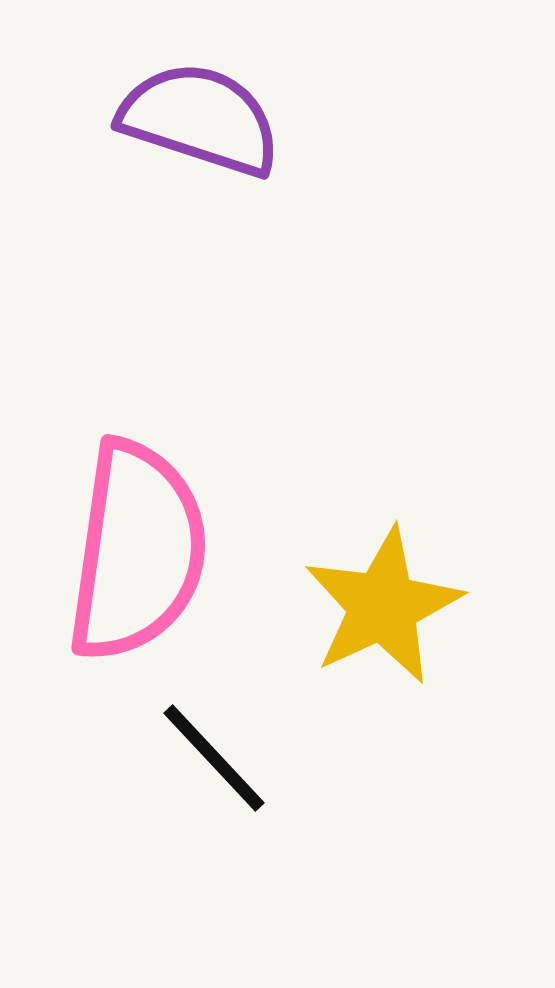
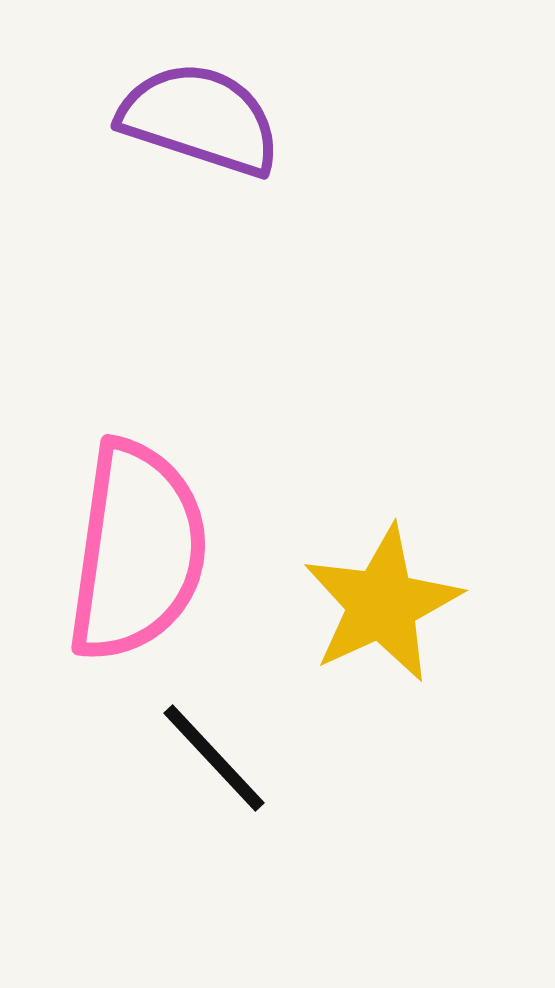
yellow star: moved 1 px left, 2 px up
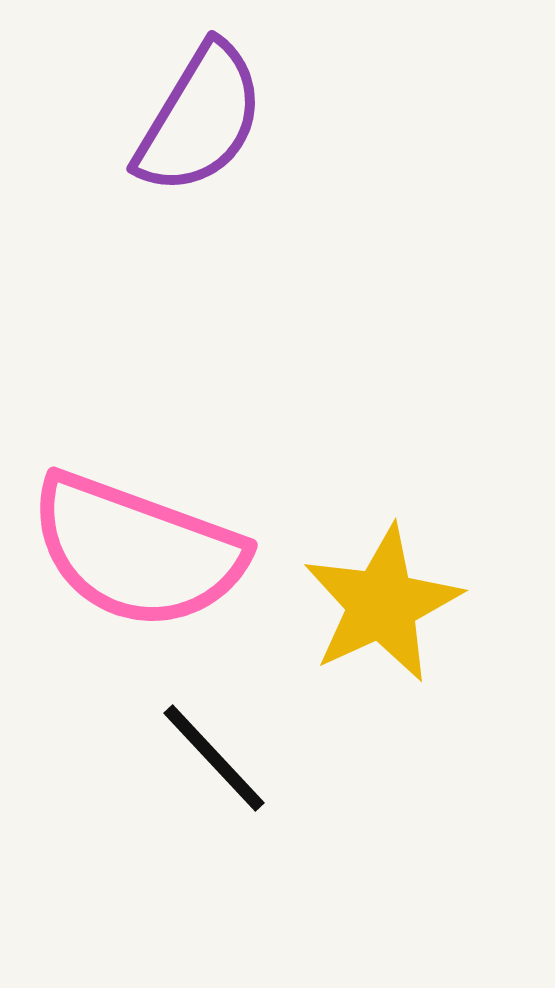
purple semicircle: rotated 103 degrees clockwise
pink semicircle: rotated 102 degrees clockwise
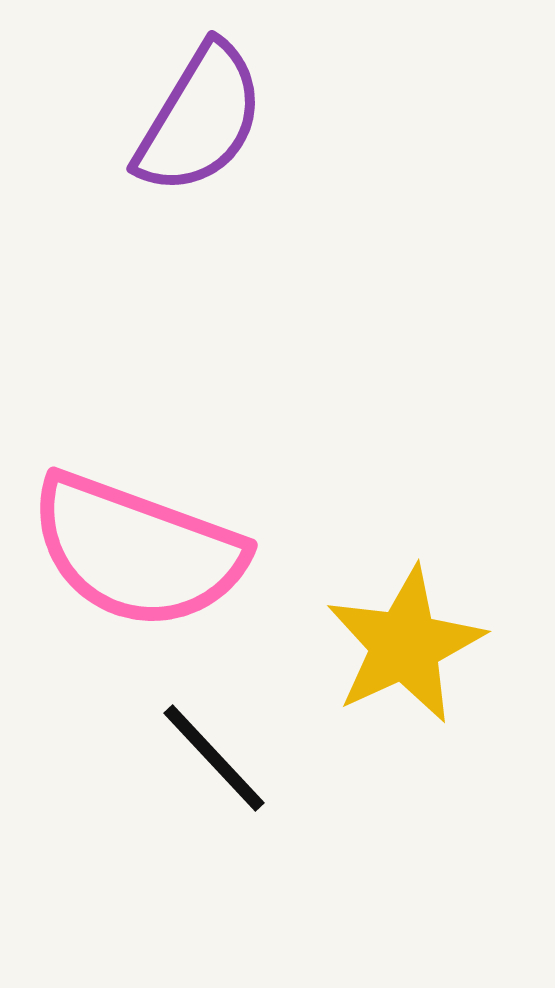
yellow star: moved 23 px right, 41 px down
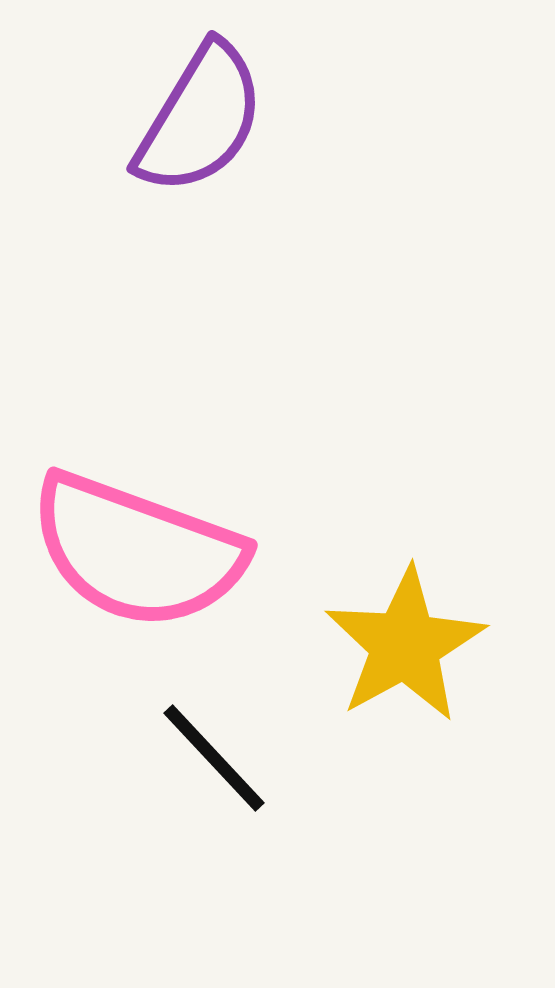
yellow star: rotated 4 degrees counterclockwise
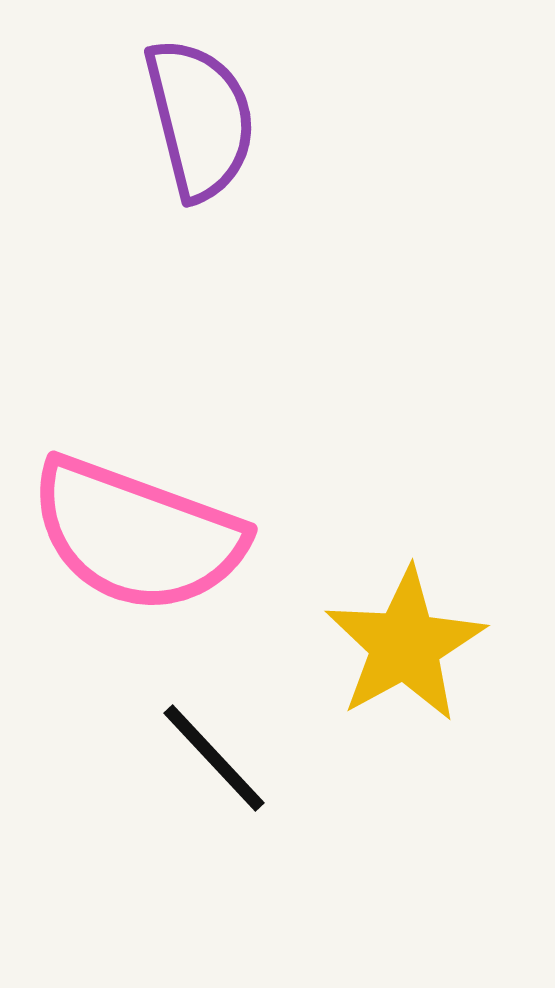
purple semicircle: rotated 45 degrees counterclockwise
pink semicircle: moved 16 px up
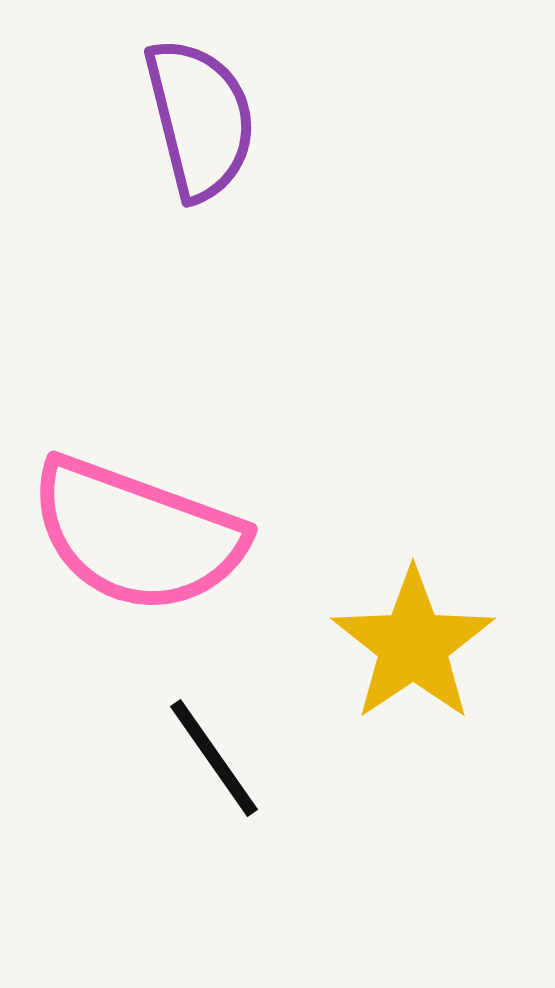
yellow star: moved 8 px right; rotated 5 degrees counterclockwise
black line: rotated 8 degrees clockwise
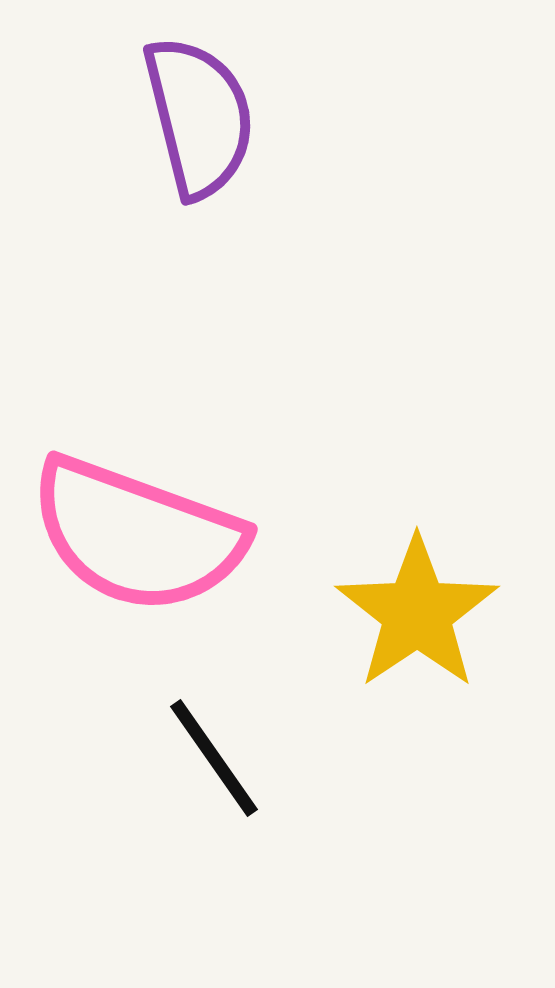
purple semicircle: moved 1 px left, 2 px up
yellow star: moved 4 px right, 32 px up
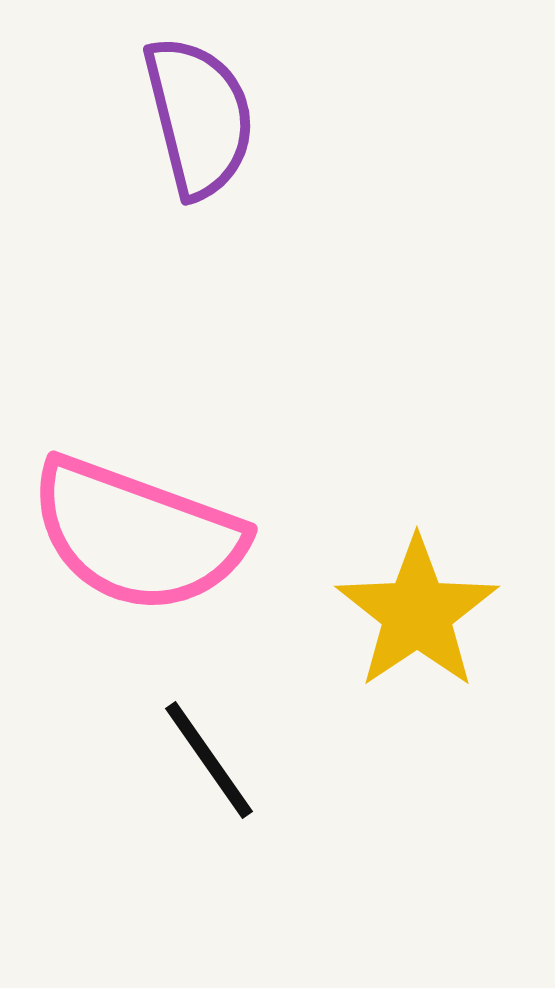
black line: moved 5 px left, 2 px down
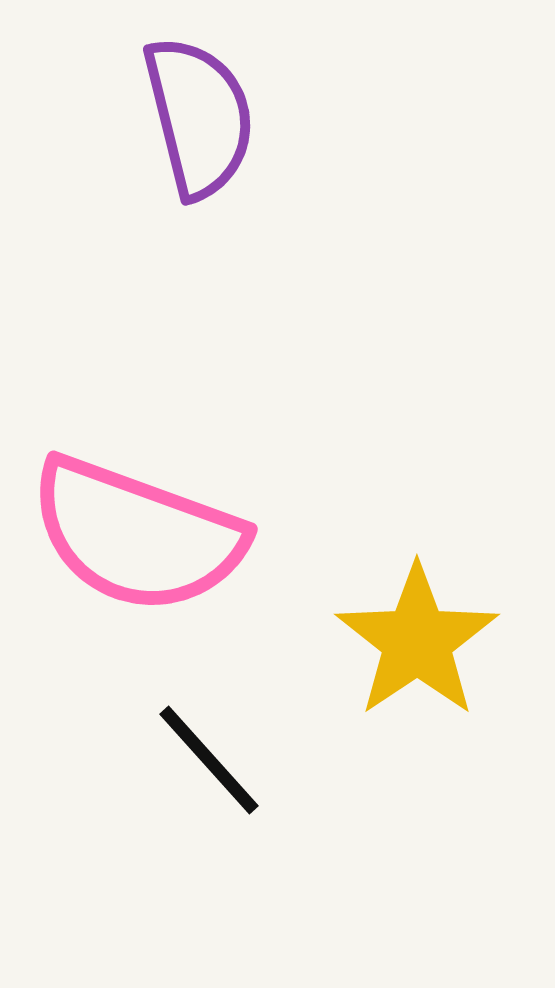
yellow star: moved 28 px down
black line: rotated 7 degrees counterclockwise
